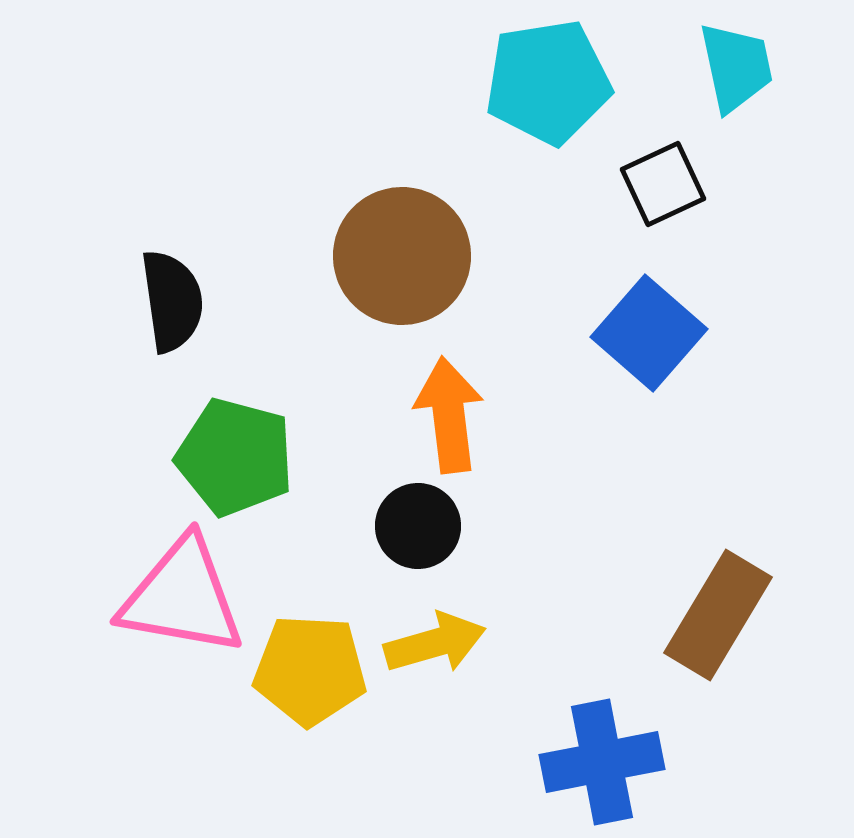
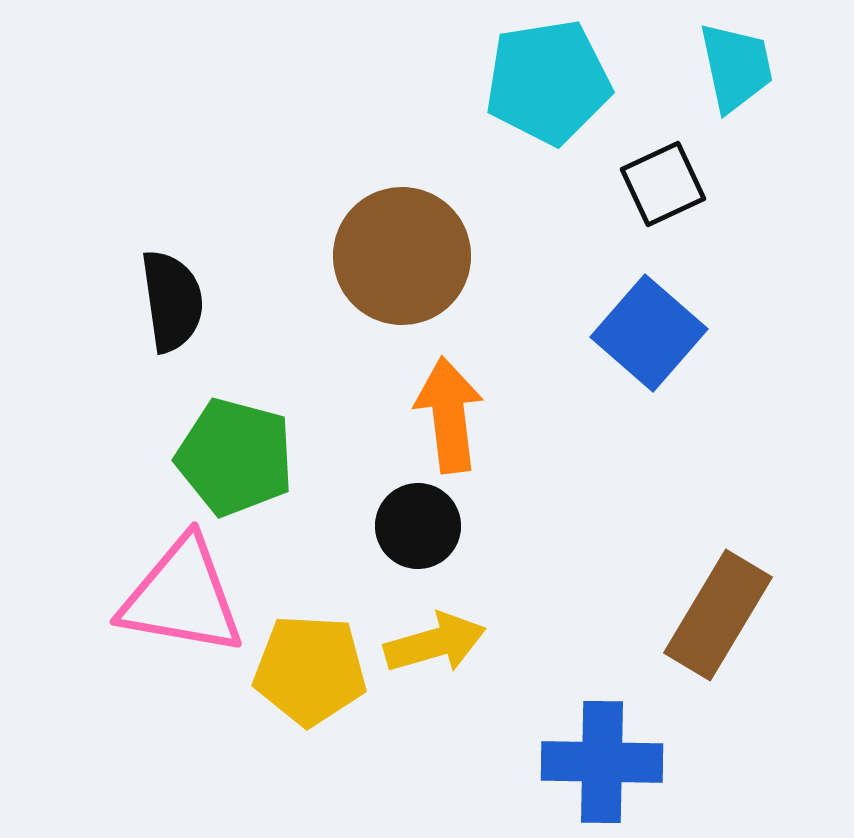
blue cross: rotated 12 degrees clockwise
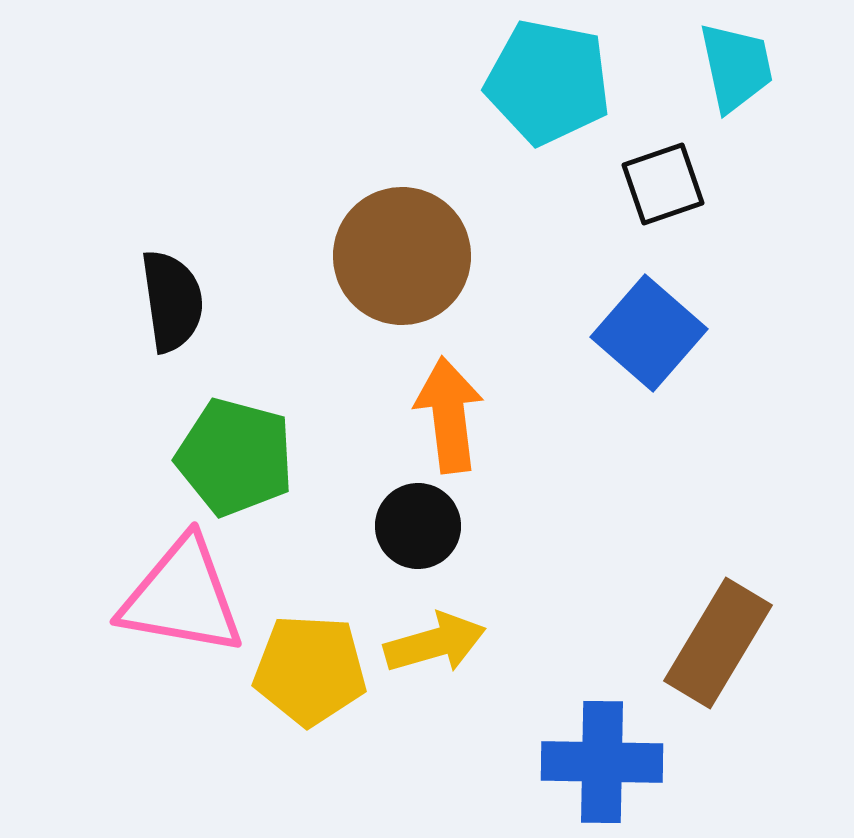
cyan pentagon: rotated 20 degrees clockwise
black square: rotated 6 degrees clockwise
brown rectangle: moved 28 px down
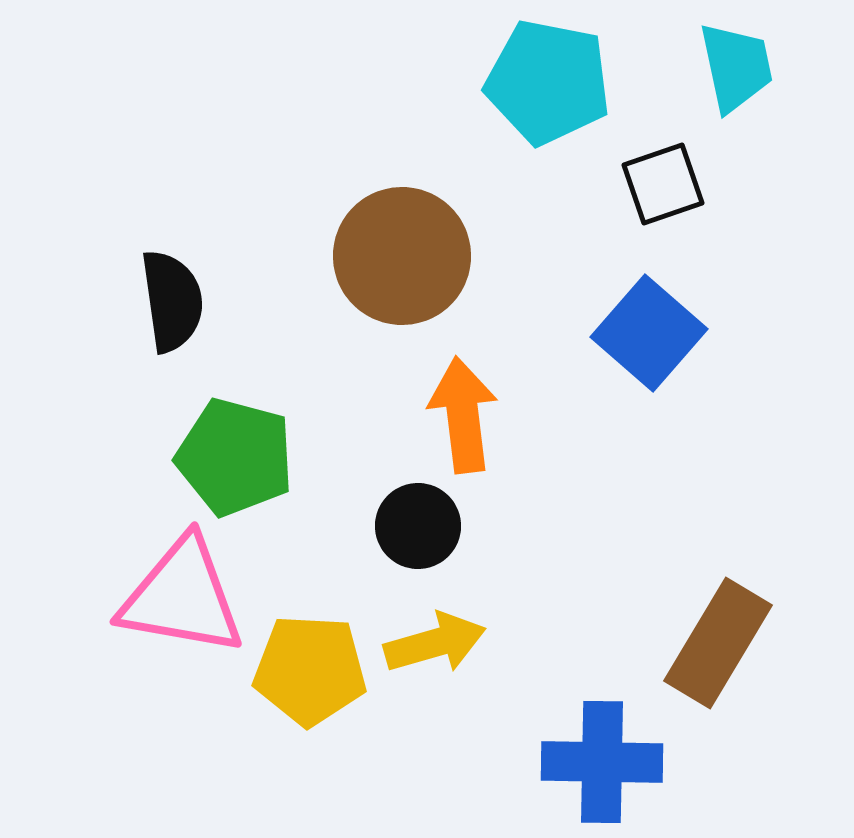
orange arrow: moved 14 px right
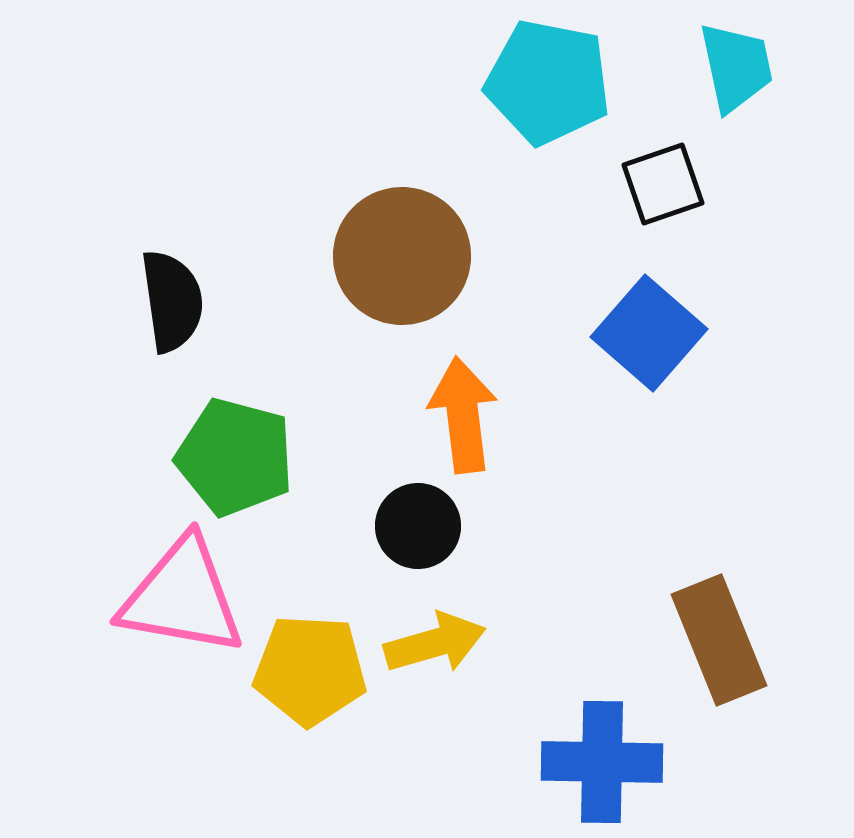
brown rectangle: moved 1 px right, 3 px up; rotated 53 degrees counterclockwise
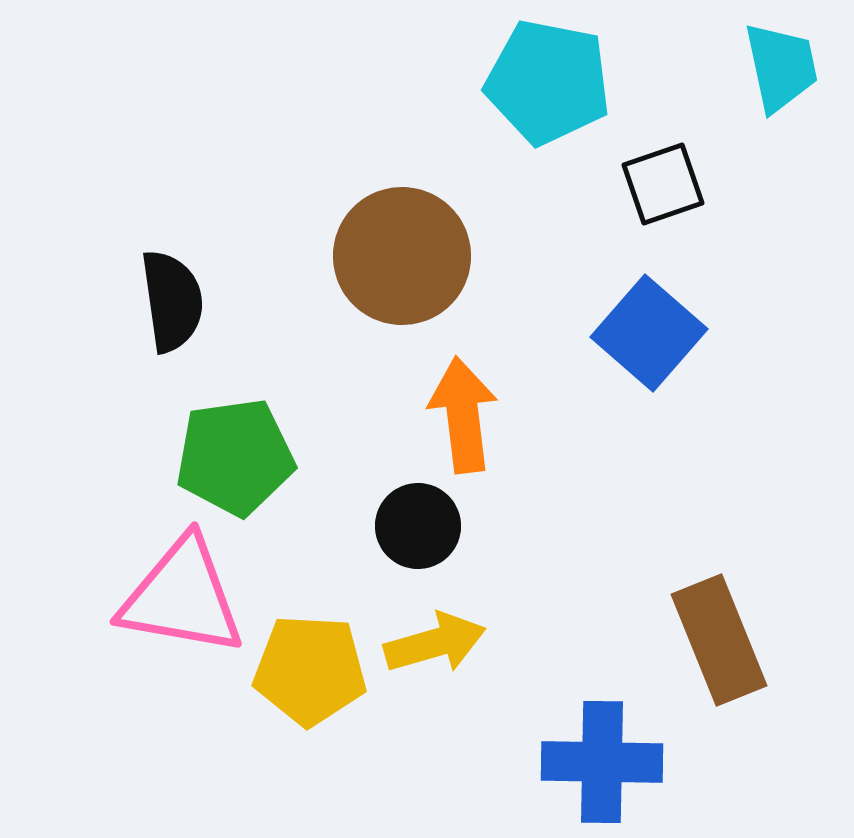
cyan trapezoid: moved 45 px right
green pentagon: rotated 23 degrees counterclockwise
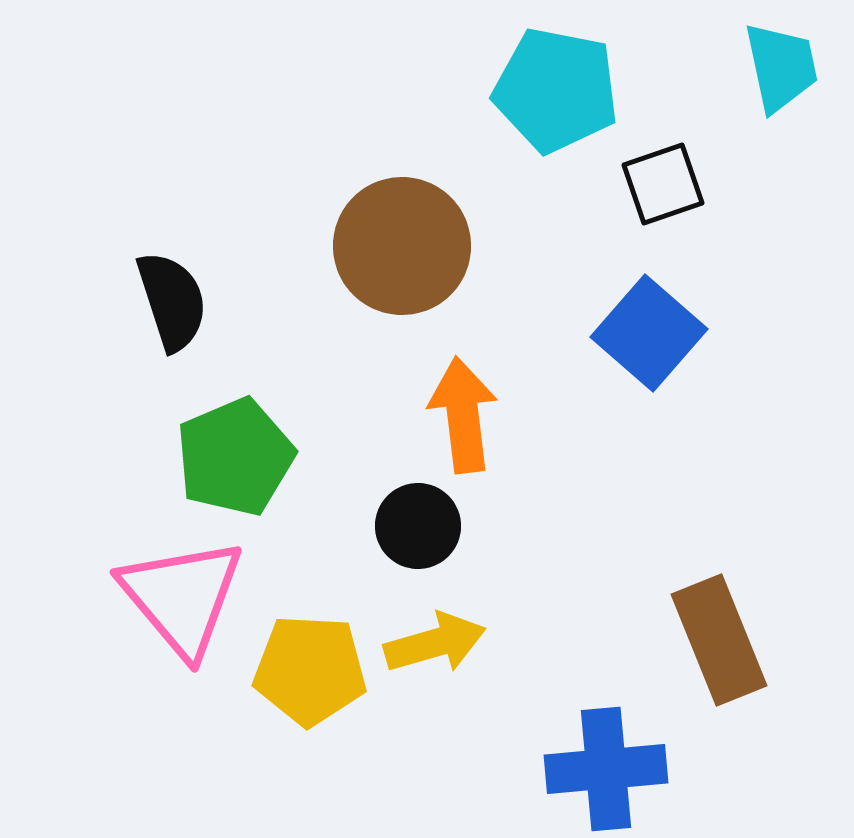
cyan pentagon: moved 8 px right, 8 px down
brown circle: moved 10 px up
black semicircle: rotated 10 degrees counterclockwise
green pentagon: rotated 15 degrees counterclockwise
pink triangle: rotated 40 degrees clockwise
blue cross: moved 4 px right, 7 px down; rotated 6 degrees counterclockwise
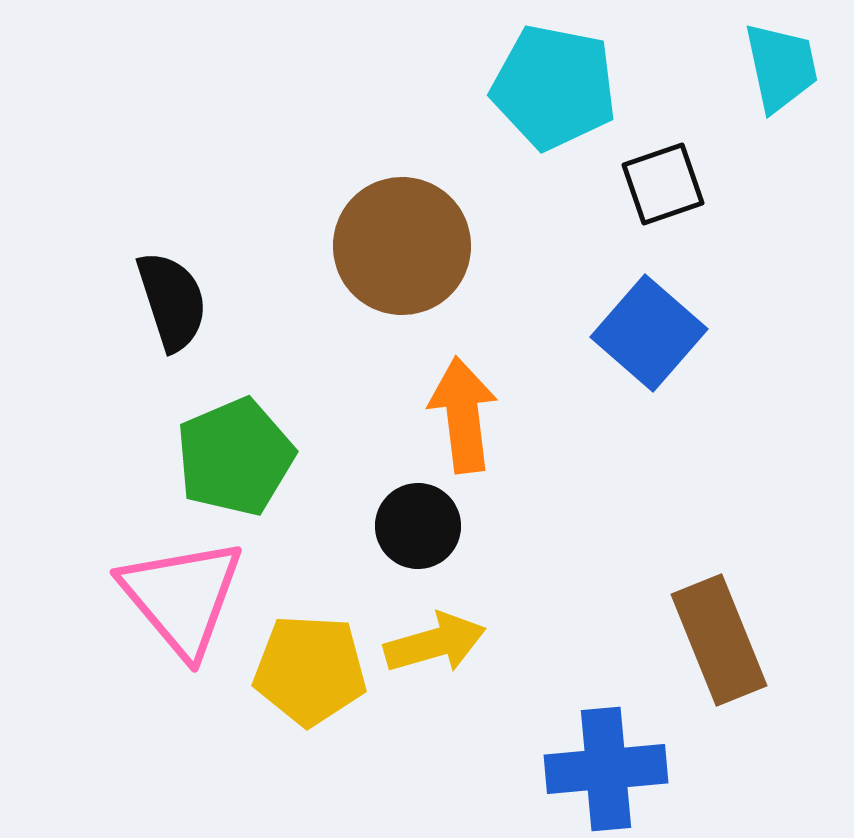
cyan pentagon: moved 2 px left, 3 px up
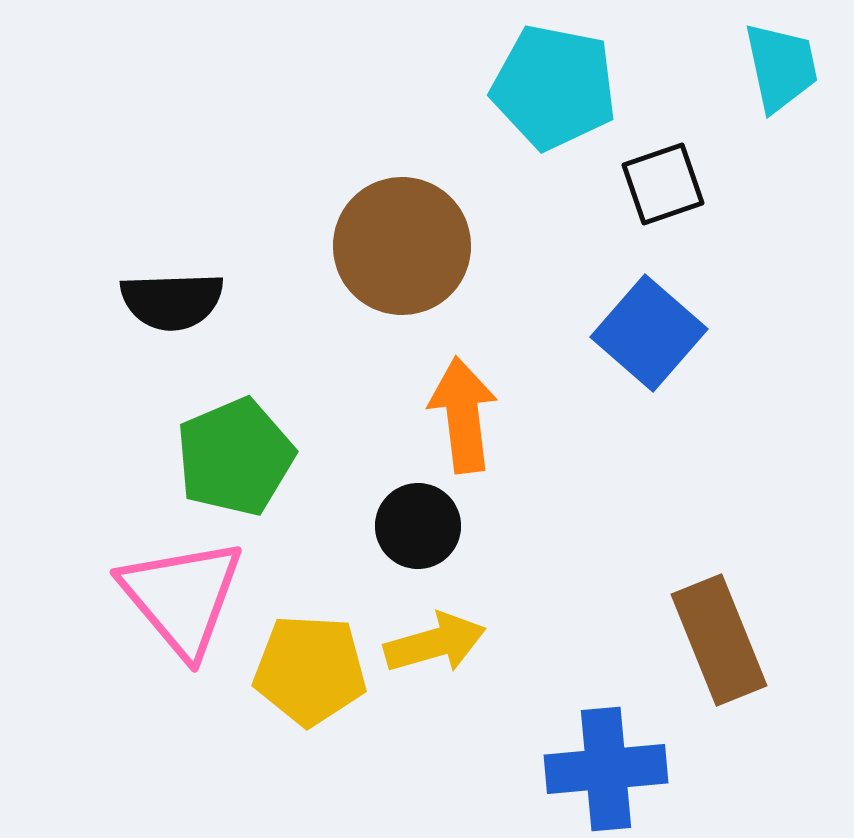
black semicircle: rotated 106 degrees clockwise
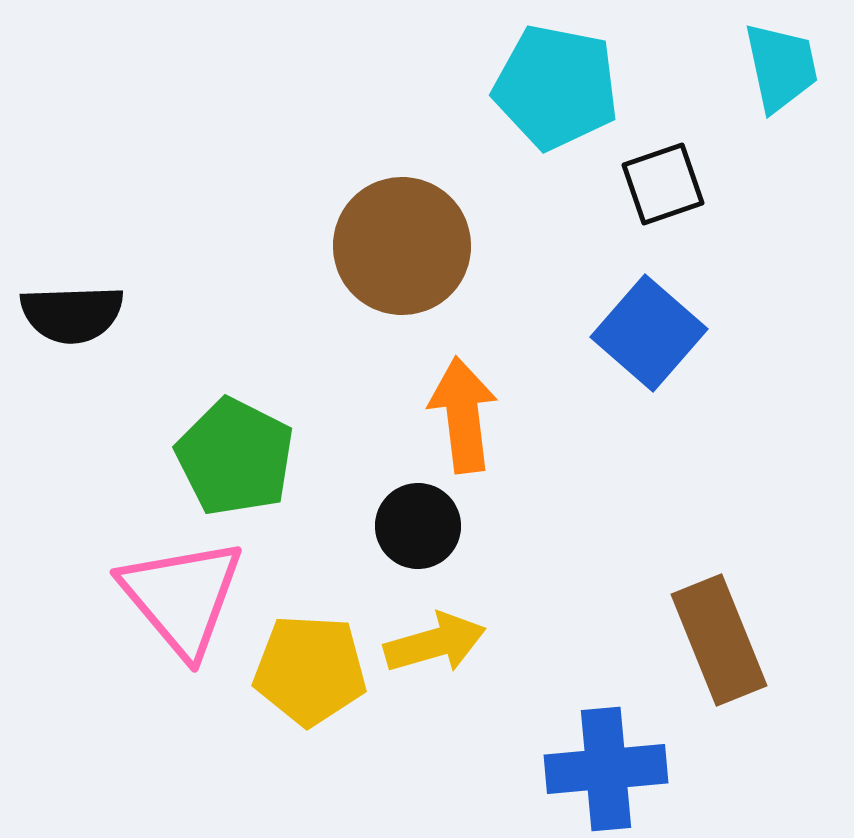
cyan pentagon: moved 2 px right
black semicircle: moved 100 px left, 13 px down
green pentagon: rotated 22 degrees counterclockwise
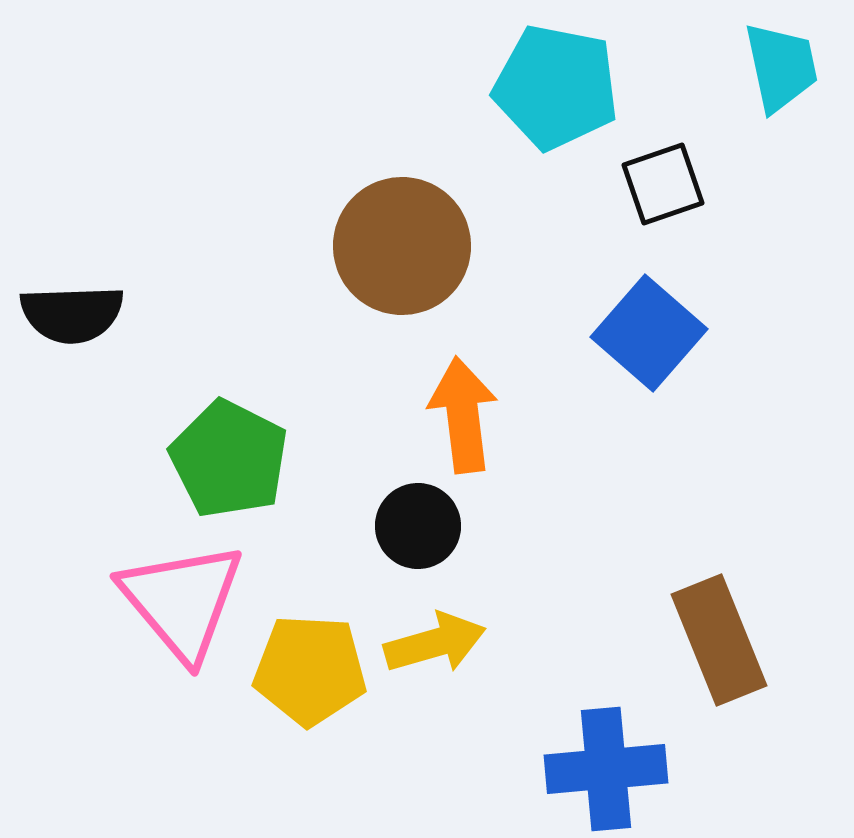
green pentagon: moved 6 px left, 2 px down
pink triangle: moved 4 px down
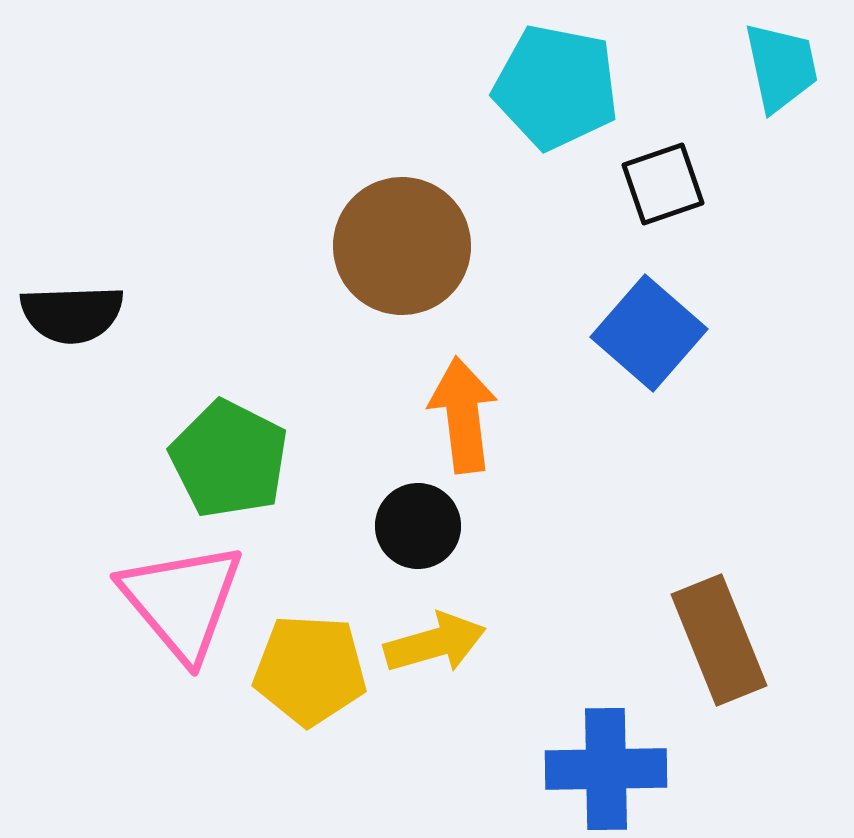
blue cross: rotated 4 degrees clockwise
